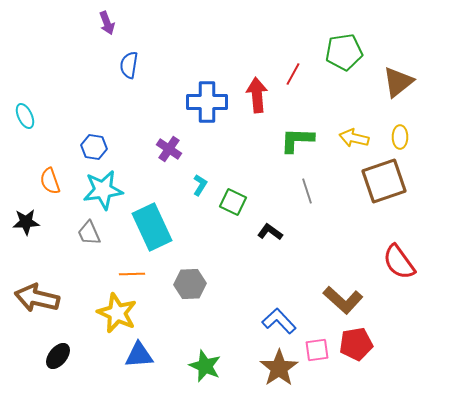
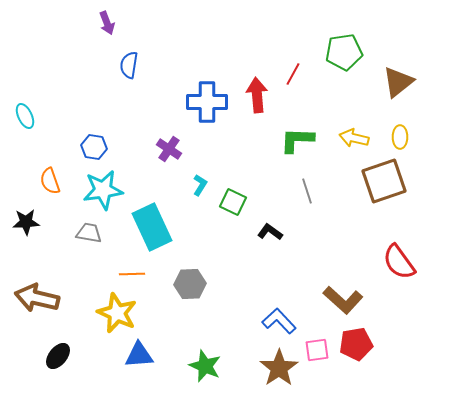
gray trapezoid: rotated 124 degrees clockwise
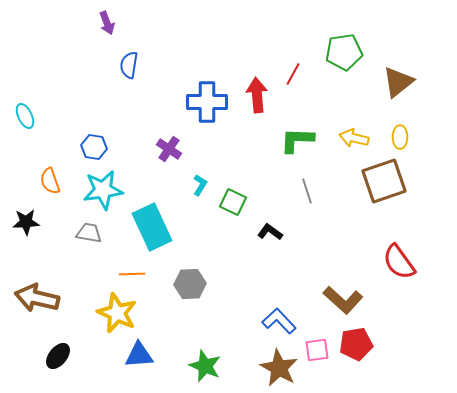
brown star: rotated 9 degrees counterclockwise
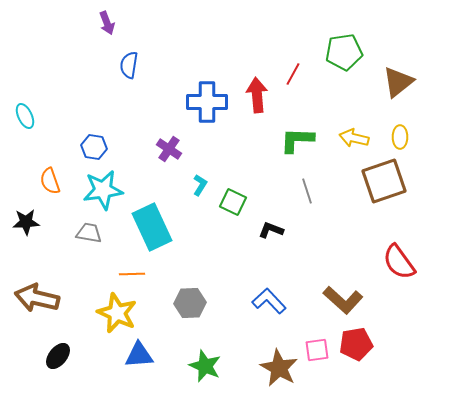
black L-shape: moved 1 px right, 2 px up; rotated 15 degrees counterclockwise
gray hexagon: moved 19 px down
blue L-shape: moved 10 px left, 20 px up
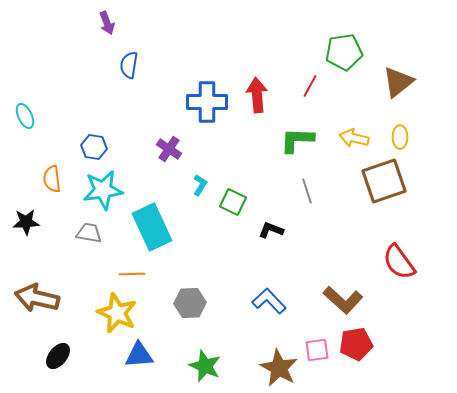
red line: moved 17 px right, 12 px down
orange semicircle: moved 2 px right, 2 px up; rotated 12 degrees clockwise
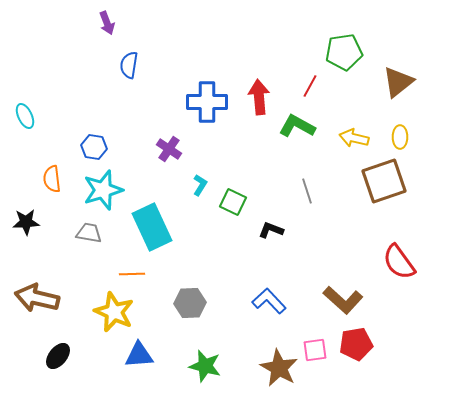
red arrow: moved 2 px right, 2 px down
green L-shape: moved 14 px up; rotated 27 degrees clockwise
cyan star: rotated 9 degrees counterclockwise
yellow star: moved 3 px left, 1 px up
pink square: moved 2 px left
green star: rotated 8 degrees counterclockwise
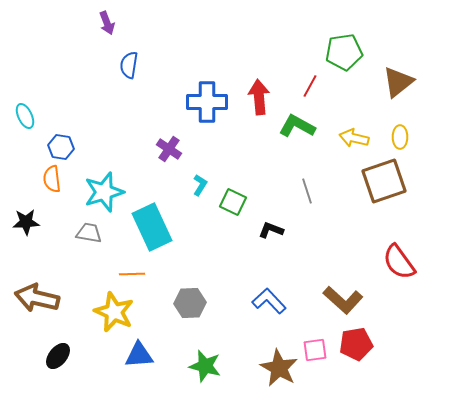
blue hexagon: moved 33 px left
cyan star: moved 1 px right, 2 px down
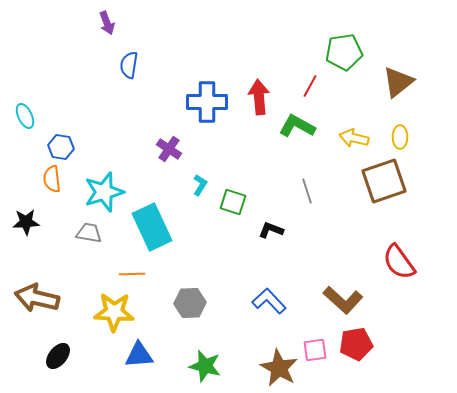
green square: rotated 8 degrees counterclockwise
yellow star: rotated 21 degrees counterclockwise
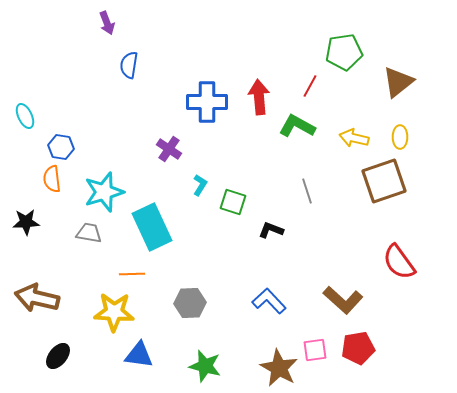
red pentagon: moved 2 px right, 4 px down
blue triangle: rotated 12 degrees clockwise
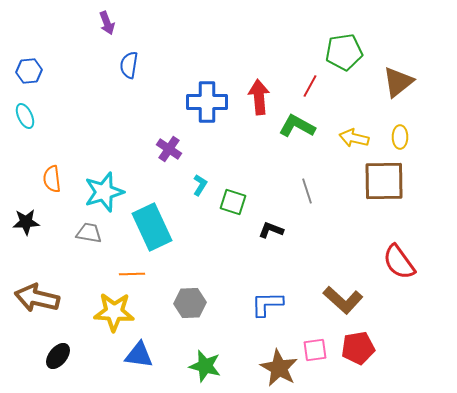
blue hexagon: moved 32 px left, 76 px up; rotated 15 degrees counterclockwise
brown square: rotated 18 degrees clockwise
blue L-shape: moved 2 px left, 3 px down; rotated 48 degrees counterclockwise
